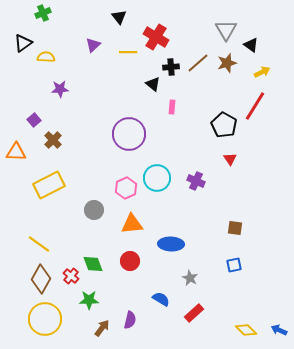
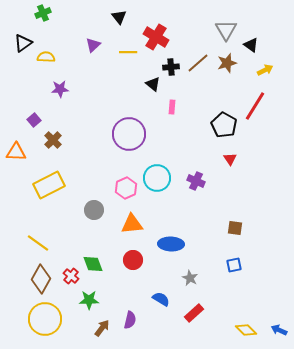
yellow arrow at (262, 72): moved 3 px right, 2 px up
yellow line at (39, 244): moved 1 px left, 1 px up
red circle at (130, 261): moved 3 px right, 1 px up
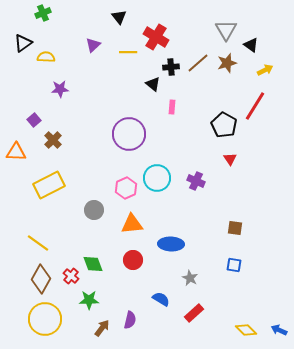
blue square at (234, 265): rotated 21 degrees clockwise
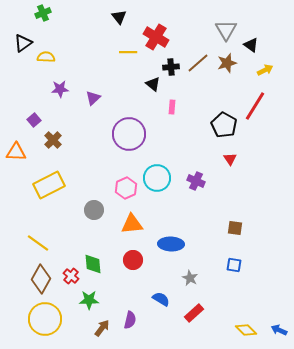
purple triangle at (93, 45): moved 53 px down
green diamond at (93, 264): rotated 15 degrees clockwise
